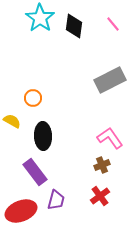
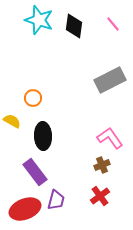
cyan star: moved 1 px left, 2 px down; rotated 16 degrees counterclockwise
red ellipse: moved 4 px right, 2 px up
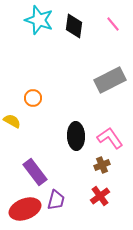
black ellipse: moved 33 px right
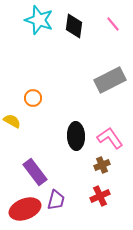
red cross: rotated 12 degrees clockwise
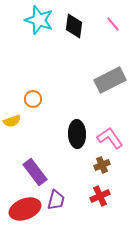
orange circle: moved 1 px down
yellow semicircle: rotated 132 degrees clockwise
black ellipse: moved 1 px right, 2 px up
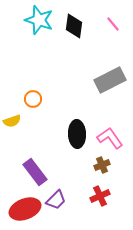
purple trapezoid: rotated 30 degrees clockwise
